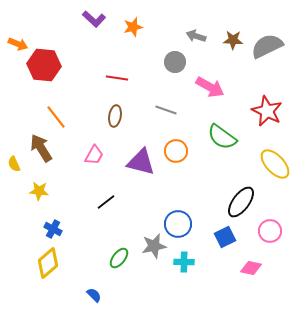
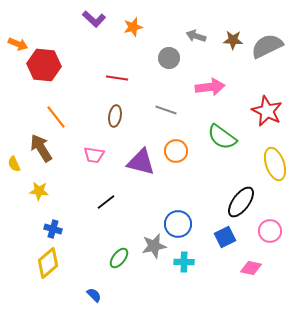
gray circle: moved 6 px left, 4 px up
pink arrow: rotated 36 degrees counterclockwise
pink trapezoid: rotated 70 degrees clockwise
yellow ellipse: rotated 24 degrees clockwise
blue cross: rotated 12 degrees counterclockwise
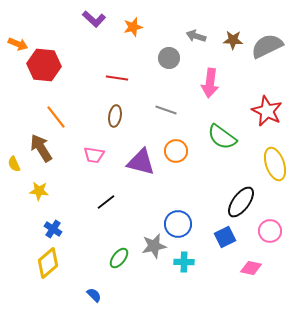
pink arrow: moved 4 px up; rotated 104 degrees clockwise
blue cross: rotated 18 degrees clockwise
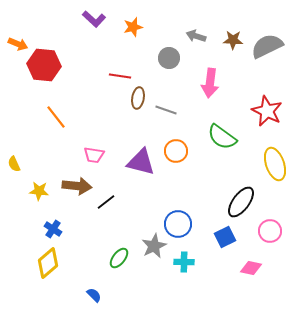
red line: moved 3 px right, 2 px up
brown ellipse: moved 23 px right, 18 px up
brown arrow: moved 36 px right, 38 px down; rotated 128 degrees clockwise
gray star: rotated 15 degrees counterclockwise
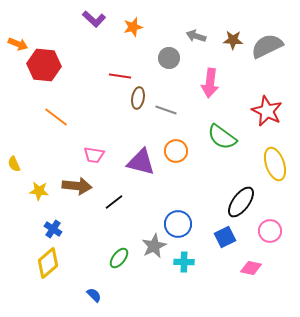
orange line: rotated 15 degrees counterclockwise
black line: moved 8 px right
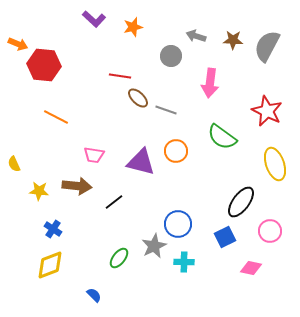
gray semicircle: rotated 36 degrees counterclockwise
gray circle: moved 2 px right, 2 px up
brown ellipse: rotated 55 degrees counterclockwise
orange line: rotated 10 degrees counterclockwise
yellow diamond: moved 2 px right, 2 px down; rotated 20 degrees clockwise
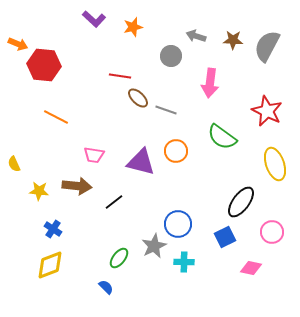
pink circle: moved 2 px right, 1 px down
blue semicircle: moved 12 px right, 8 px up
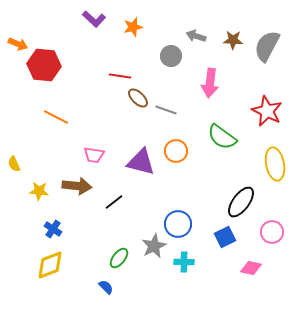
yellow ellipse: rotated 8 degrees clockwise
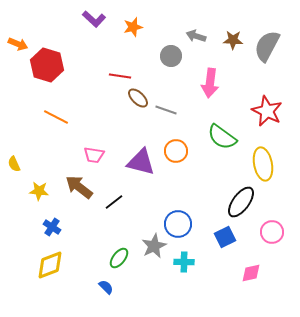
red hexagon: moved 3 px right; rotated 12 degrees clockwise
yellow ellipse: moved 12 px left
brown arrow: moved 2 px right, 1 px down; rotated 148 degrees counterclockwise
blue cross: moved 1 px left, 2 px up
pink diamond: moved 5 px down; rotated 25 degrees counterclockwise
